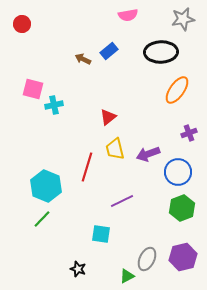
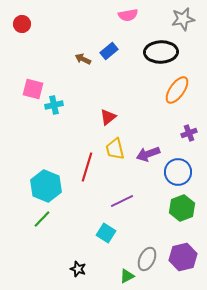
cyan square: moved 5 px right, 1 px up; rotated 24 degrees clockwise
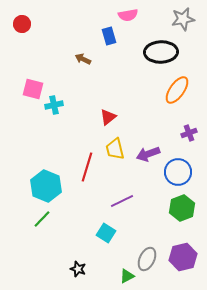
blue rectangle: moved 15 px up; rotated 66 degrees counterclockwise
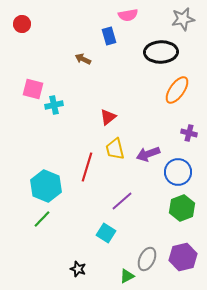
purple cross: rotated 35 degrees clockwise
purple line: rotated 15 degrees counterclockwise
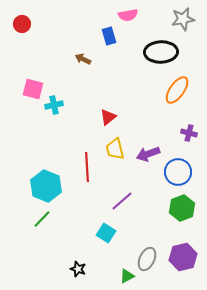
red line: rotated 20 degrees counterclockwise
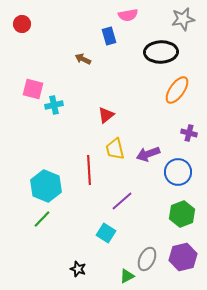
red triangle: moved 2 px left, 2 px up
red line: moved 2 px right, 3 px down
green hexagon: moved 6 px down
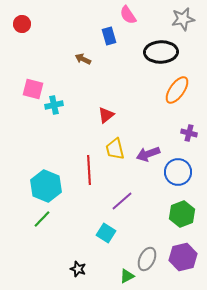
pink semicircle: rotated 66 degrees clockwise
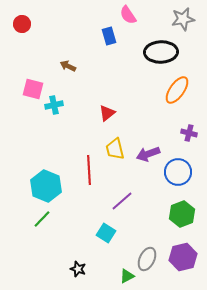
brown arrow: moved 15 px left, 7 px down
red triangle: moved 1 px right, 2 px up
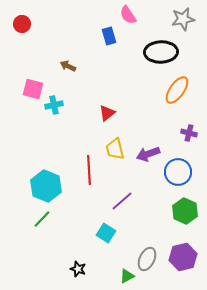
green hexagon: moved 3 px right, 3 px up; rotated 15 degrees counterclockwise
